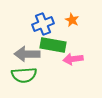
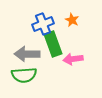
green rectangle: moved 1 px up; rotated 60 degrees clockwise
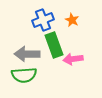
blue cross: moved 4 px up
green rectangle: moved 1 px right, 1 px down
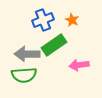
green rectangle: rotated 75 degrees clockwise
pink arrow: moved 6 px right, 6 px down
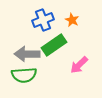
pink arrow: rotated 36 degrees counterclockwise
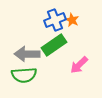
blue cross: moved 12 px right
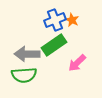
pink arrow: moved 2 px left, 2 px up
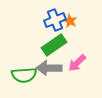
orange star: moved 2 px left, 1 px down
gray arrow: moved 22 px right, 14 px down
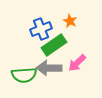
blue cross: moved 14 px left, 9 px down
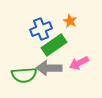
pink arrow: moved 2 px right; rotated 18 degrees clockwise
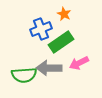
orange star: moved 6 px left, 7 px up
green rectangle: moved 7 px right, 3 px up
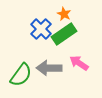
blue cross: rotated 25 degrees counterclockwise
green rectangle: moved 3 px right, 8 px up
pink arrow: rotated 60 degrees clockwise
green semicircle: moved 3 px left; rotated 50 degrees counterclockwise
